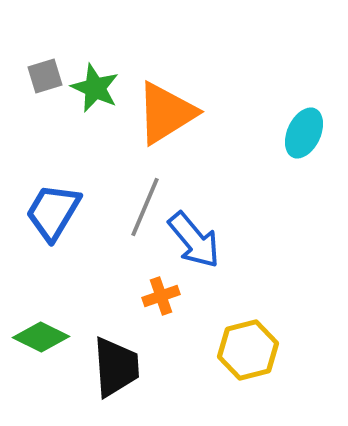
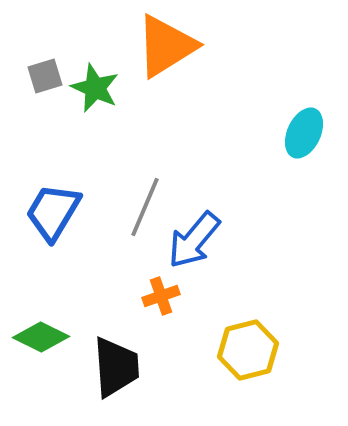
orange triangle: moved 67 px up
blue arrow: rotated 80 degrees clockwise
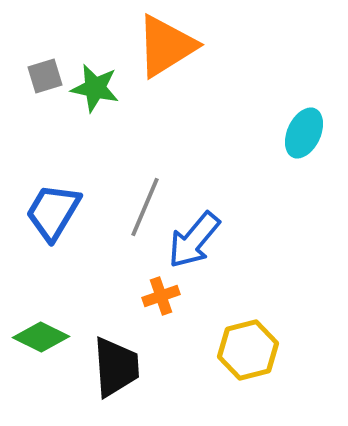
green star: rotated 12 degrees counterclockwise
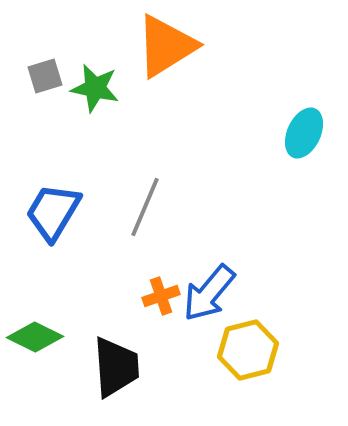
blue arrow: moved 15 px right, 53 px down
green diamond: moved 6 px left
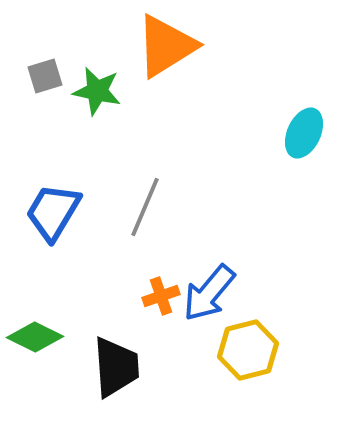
green star: moved 2 px right, 3 px down
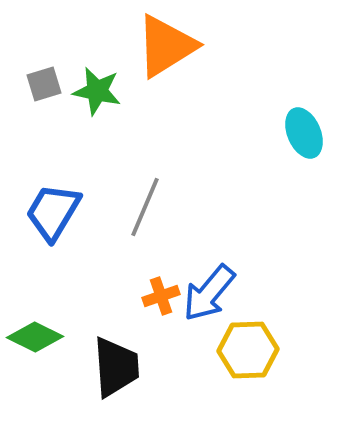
gray square: moved 1 px left, 8 px down
cyan ellipse: rotated 48 degrees counterclockwise
yellow hexagon: rotated 12 degrees clockwise
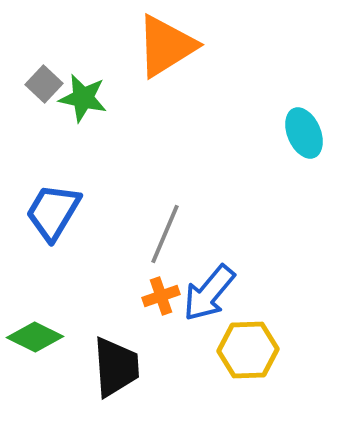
gray square: rotated 30 degrees counterclockwise
green star: moved 14 px left, 7 px down
gray line: moved 20 px right, 27 px down
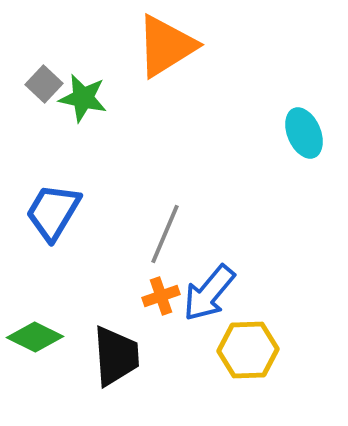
black trapezoid: moved 11 px up
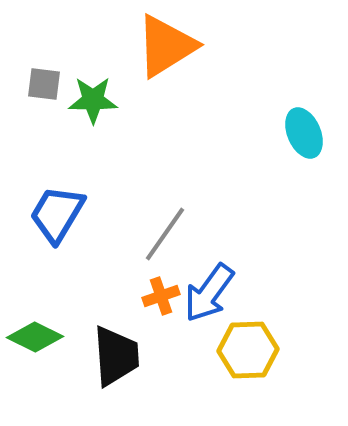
gray square: rotated 36 degrees counterclockwise
green star: moved 10 px right, 2 px down; rotated 12 degrees counterclockwise
blue trapezoid: moved 4 px right, 2 px down
gray line: rotated 12 degrees clockwise
blue arrow: rotated 4 degrees counterclockwise
